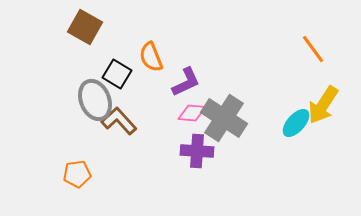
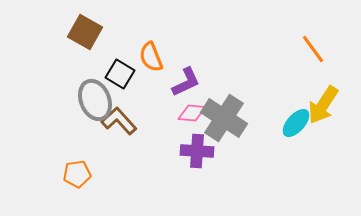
brown square: moved 5 px down
black square: moved 3 px right
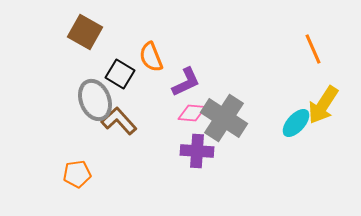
orange line: rotated 12 degrees clockwise
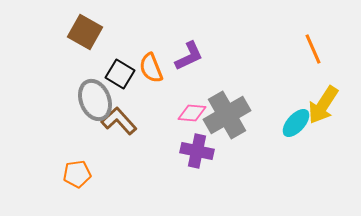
orange semicircle: moved 11 px down
purple L-shape: moved 3 px right, 26 px up
gray cross: moved 3 px right, 3 px up; rotated 27 degrees clockwise
purple cross: rotated 8 degrees clockwise
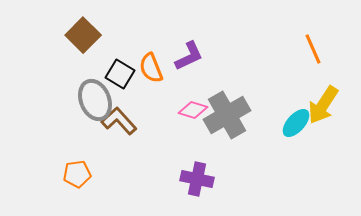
brown square: moved 2 px left, 3 px down; rotated 16 degrees clockwise
pink diamond: moved 1 px right, 3 px up; rotated 12 degrees clockwise
purple cross: moved 28 px down
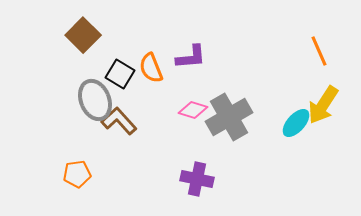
orange line: moved 6 px right, 2 px down
purple L-shape: moved 2 px right, 1 px down; rotated 20 degrees clockwise
gray cross: moved 2 px right, 2 px down
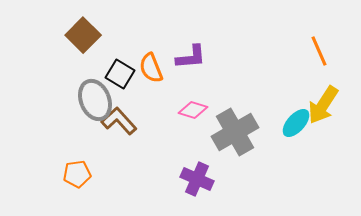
gray cross: moved 6 px right, 15 px down
purple cross: rotated 12 degrees clockwise
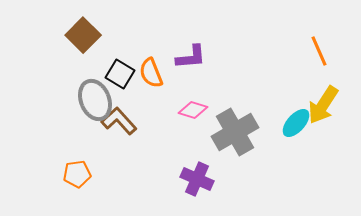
orange semicircle: moved 5 px down
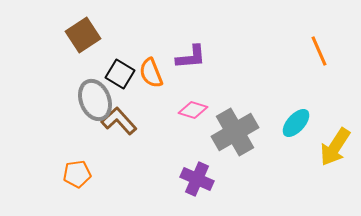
brown square: rotated 12 degrees clockwise
yellow arrow: moved 12 px right, 42 px down
